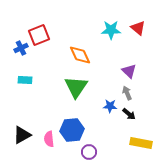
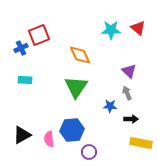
black arrow: moved 2 px right, 5 px down; rotated 40 degrees counterclockwise
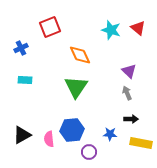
cyan star: rotated 18 degrees clockwise
red square: moved 11 px right, 8 px up
blue star: moved 28 px down
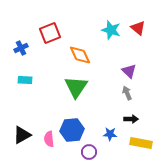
red square: moved 6 px down
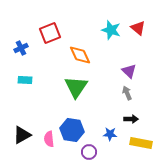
blue hexagon: rotated 15 degrees clockwise
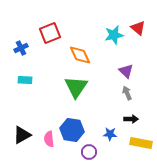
cyan star: moved 3 px right, 5 px down; rotated 30 degrees counterclockwise
purple triangle: moved 3 px left
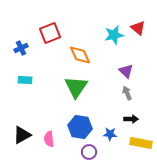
blue hexagon: moved 8 px right, 3 px up
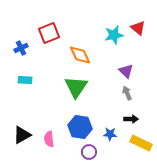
red square: moved 1 px left
yellow rectangle: rotated 15 degrees clockwise
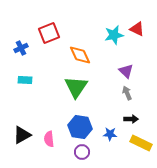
red triangle: moved 1 px left, 1 px down; rotated 14 degrees counterclockwise
purple circle: moved 7 px left
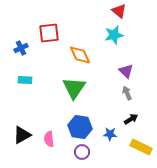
red triangle: moved 18 px left, 18 px up; rotated 14 degrees clockwise
red square: rotated 15 degrees clockwise
green triangle: moved 2 px left, 1 px down
black arrow: rotated 32 degrees counterclockwise
yellow rectangle: moved 4 px down
